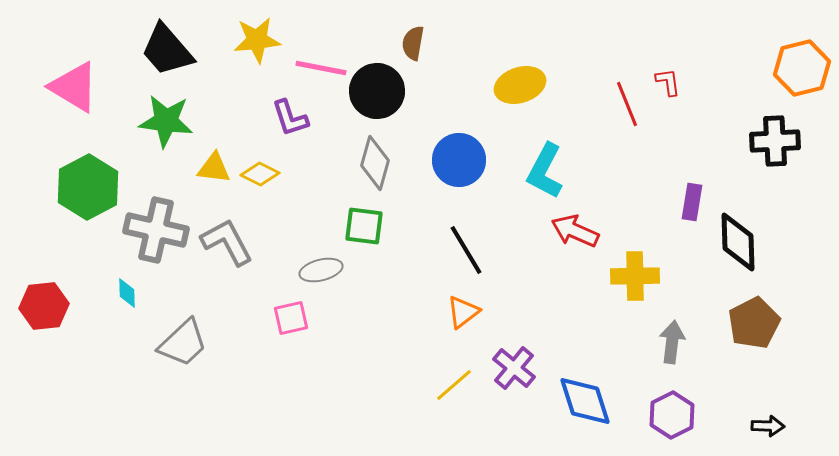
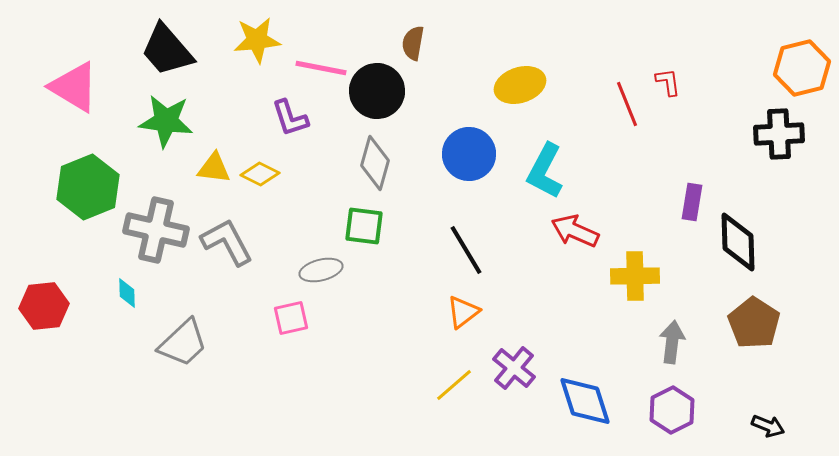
black cross: moved 4 px right, 7 px up
blue circle: moved 10 px right, 6 px up
green hexagon: rotated 6 degrees clockwise
brown pentagon: rotated 12 degrees counterclockwise
purple hexagon: moved 5 px up
black arrow: rotated 20 degrees clockwise
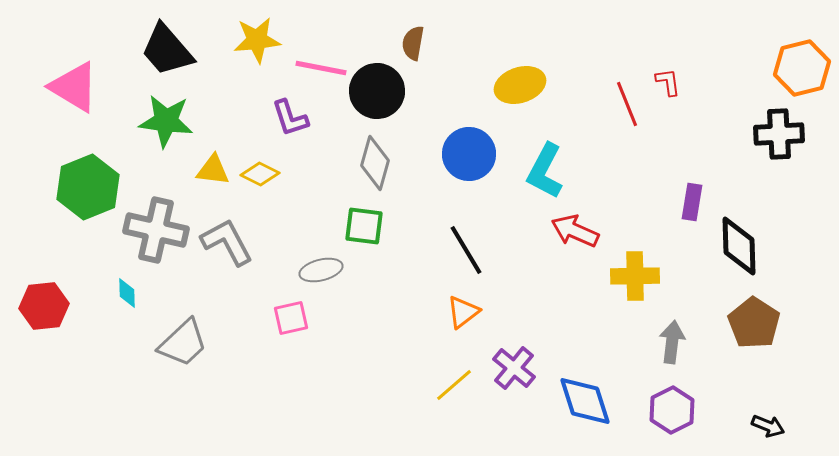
yellow triangle: moved 1 px left, 2 px down
black diamond: moved 1 px right, 4 px down
